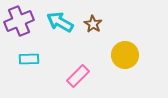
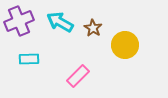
brown star: moved 4 px down
yellow circle: moved 10 px up
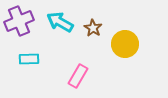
yellow circle: moved 1 px up
pink rectangle: rotated 15 degrees counterclockwise
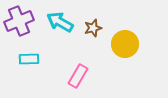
brown star: rotated 24 degrees clockwise
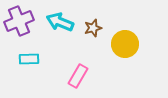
cyan arrow: rotated 8 degrees counterclockwise
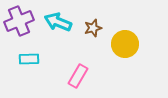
cyan arrow: moved 2 px left
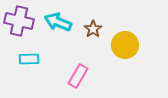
purple cross: rotated 36 degrees clockwise
brown star: moved 1 px down; rotated 18 degrees counterclockwise
yellow circle: moved 1 px down
